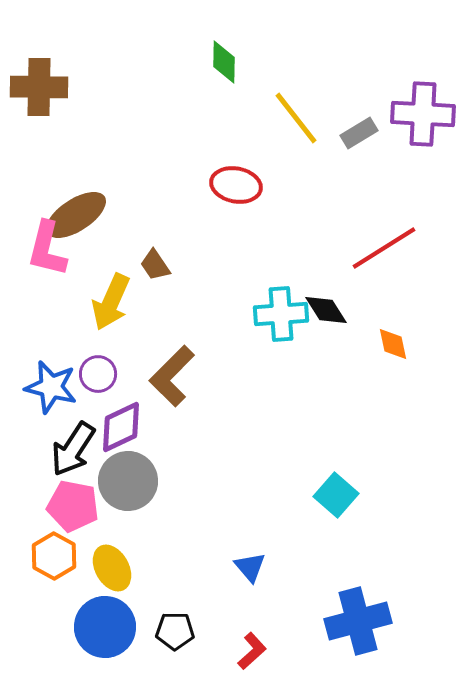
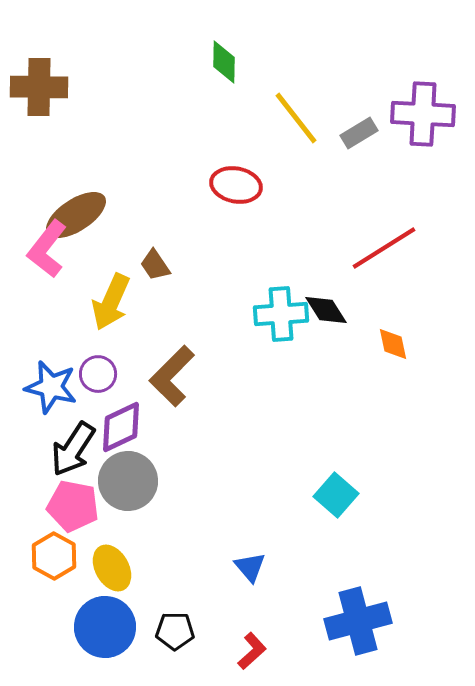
pink L-shape: rotated 24 degrees clockwise
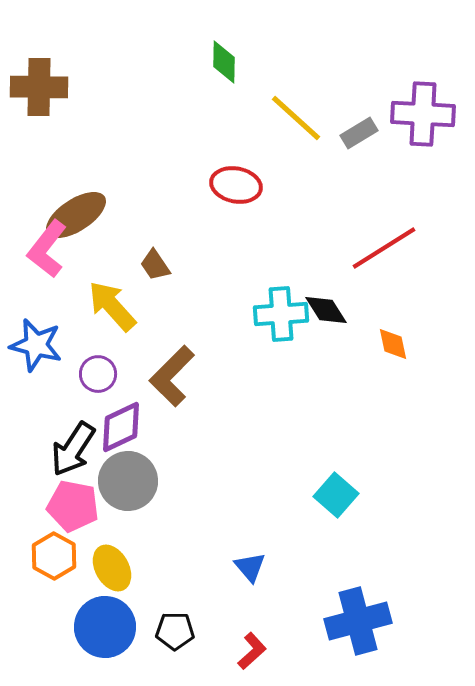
yellow line: rotated 10 degrees counterclockwise
yellow arrow: moved 1 px right, 4 px down; rotated 114 degrees clockwise
blue star: moved 15 px left, 42 px up
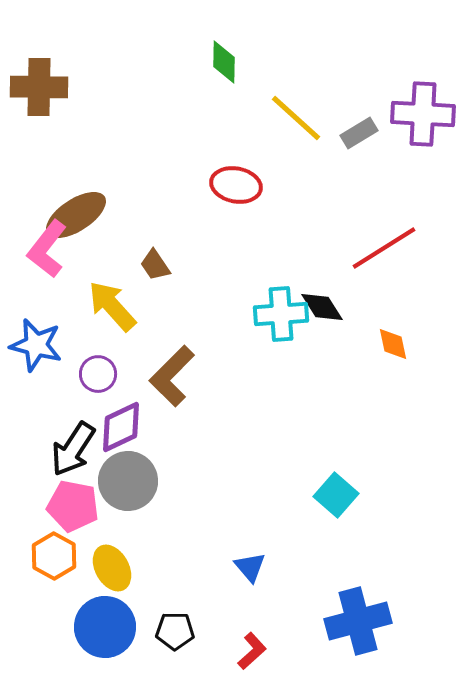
black diamond: moved 4 px left, 3 px up
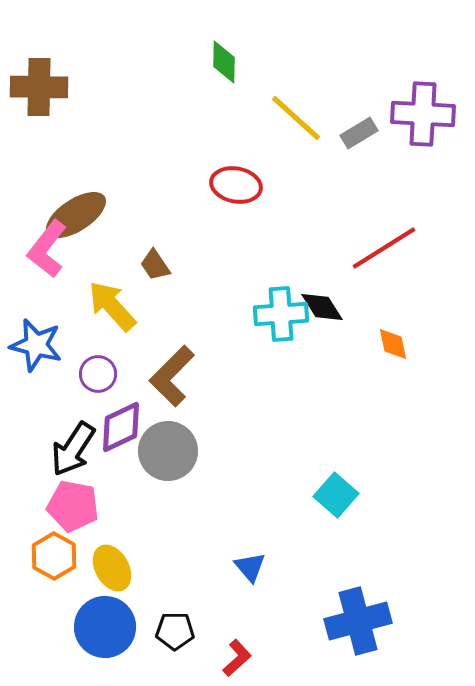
gray circle: moved 40 px right, 30 px up
red L-shape: moved 15 px left, 7 px down
